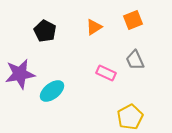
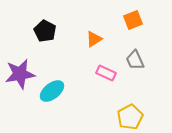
orange triangle: moved 12 px down
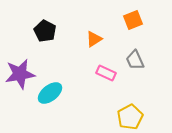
cyan ellipse: moved 2 px left, 2 px down
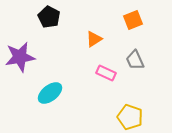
black pentagon: moved 4 px right, 14 px up
purple star: moved 17 px up
yellow pentagon: rotated 25 degrees counterclockwise
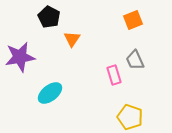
orange triangle: moved 22 px left; rotated 24 degrees counterclockwise
pink rectangle: moved 8 px right, 2 px down; rotated 48 degrees clockwise
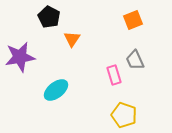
cyan ellipse: moved 6 px right, 3 px up
yellow pentagon: moved 6 px left, 2 px up
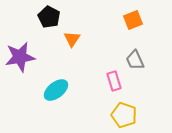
pink rectangle: moved 6 px down
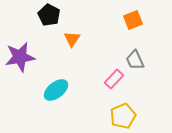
black pentagon: moved 2 px up
pink rectangle: moved 2 px up; rotated 60 degrees clockwise
yellow pentagon: moved 1 px left, 1 px down; rotated 30 degrees clockwise
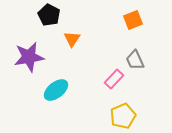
purple star: moved 9 px right
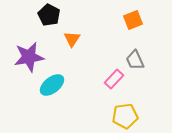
cyan ellipse: moved 4 px left, 5 px up
yellow pentagon: moved 2 px right; rotated 15 degrees clockwise
